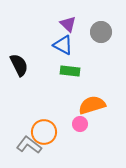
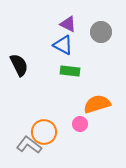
purple triangle: rotated 18 degrees counterclockwise
orange semicircle: moved 5 px right, 1 px up
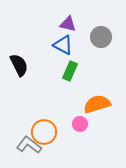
purple triangle: rotated 12 degrees counterclockwise
gray circle: moved 5 px down
green rectangle: rotated 72 degrees counterclockwise
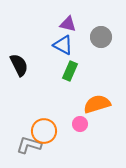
orange circle: moved 1 px up
gray L-shape: rotated 20 degrees counterclockwise
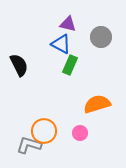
blue triangle: moved 2 px left, 1 px up
green rectangle: moved 6 px up
pink circle: moved 9 px down
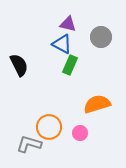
blue triangle: moved 1 px right
orange circle: moved 5 px right, 4 px up
gray L-shape: moved 1 px up
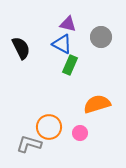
black semicircle: moved 2 px right, 17 px up
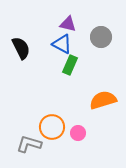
orange semicircle: moved 6 px right, 4 px up
orange circle: moved 3 px right
pink circle: moved 2 px left
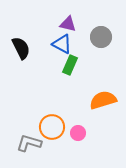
gray L-shape: moved 1 px up
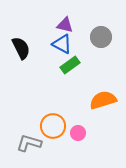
purple triangle: moved 3 px left, 1 px down
green rectangle: rotated 30 degrees clockwise
orange circle: moved 1 px right, 1 px up
